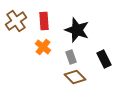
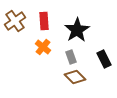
brown cross: moved 1 px left
black star: rotated 20 degrees clockwise
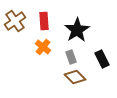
black rectangle: moved 2 px left
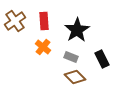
gray rectangle: rotated 48 degrees counterclockwise
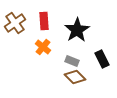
brown cross: moved 2 px down
gray rectangle: moved 1 px right, 4 px down
